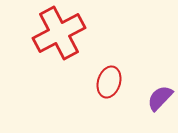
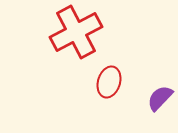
red cross: moved 17 px right, 1 px up
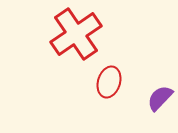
red cross: moved 2 px down; rotated 6 degrees counterclockwise
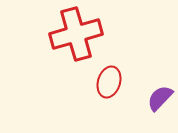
red cross: rotated 18 degrees clockwise
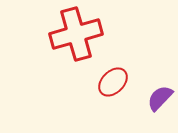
red ellipse: moved 4 px right; rotated 28 degrees clockwise
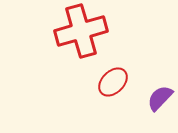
red cross: moved 5 px right, 3 px up
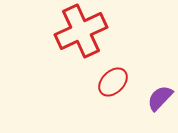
red cross: rotated 9 degrees counterclockwise
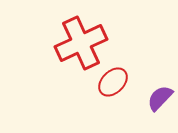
red cross: moved 12 px down
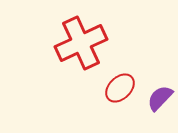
red ellipse: moved 7 px right, 6 px down
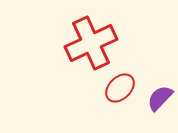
red cross: moved 10 px right
